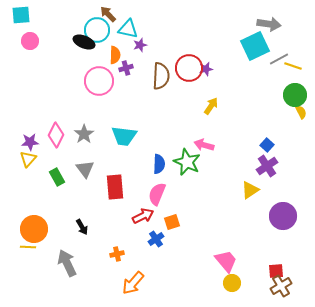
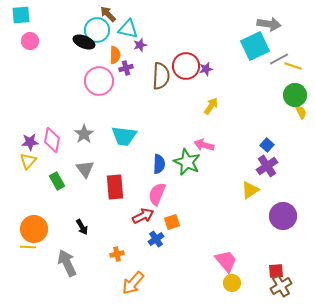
red circle at (189, 68): moved 3 px left, 2 px up
pink diamond at (56, 135): moved 4 px left, 5 px down; rotated 15 degrees counterclockwise
yellow triangle at (28, 159): moved 2 px down
green rectangle at (57, 177): moved 4 px down
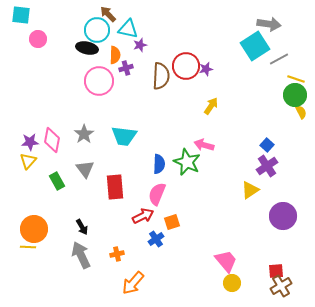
cyan square at (21, 15): rotated 12 degrees clockwise
pink circle at (30, 41): moved 8 px right, 2 px up
black ellipse at (84, 42): moved 3 px right, 6 px down; rotated 10 degrees counterclockwise
cyan square at (255, 46): rotated 8 degrees counterclockwise
yellow line at (293, 66): moved 3 px right, 13 px down
gray arrow at (67, 263): moved 14 px right, 8 px up
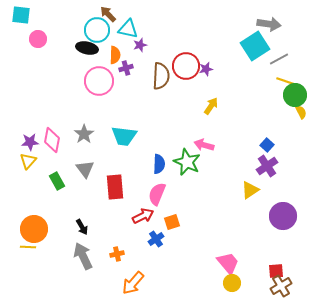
yellow line at (296, 79): moved 11 px left, 2 px down
gray arrow at (81, 255): moved 2 px right, 1 px down
pink trapezoid at (226, 261): moved 2 px right, 2 px down
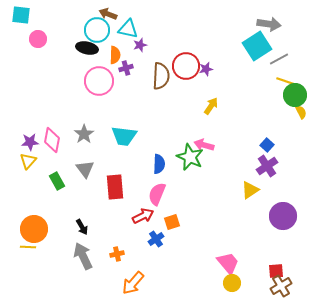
brown arrow at (108, 14): rotated 24 degrees counterclockwise
cyan square at (255, 46): moved 2 px right
green star at (187, 162): moved 3 px right, 5 px up
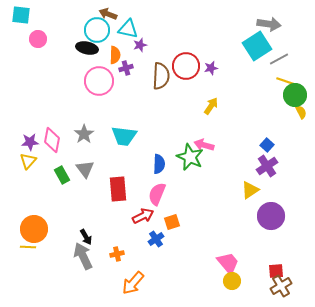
purple star at (206, 69): moved 5 px right, 1 px up
green rectangle at (57, 181): moved 5 px right, 6 px up
red rectangle at (115, 187): moved 3 px right, 2 px down
purple circle at (283, 216): moved 12 px left
black arrow at (82, 227): moved 4 px right, 10 px down
yellow circle at (232, 283): moved 2 px up
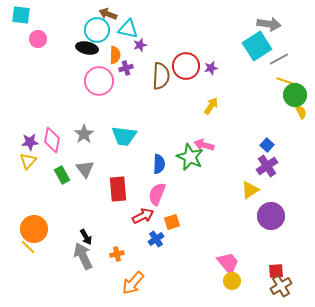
yellow line at (28, 247): rotated 42 degrees clockwise
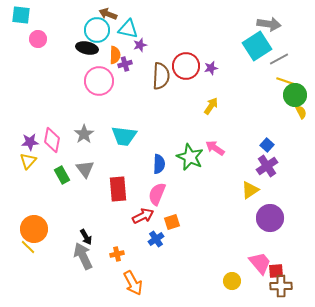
purple cross at (126, 68): moved 1 px left, 4 px up
pink arrow at (204, 145): moved 11 px right, 3 px down; rotated 18 degrees clockwise
purple circle at (271, 216): moved 1 px left, 2 px down
pink trapezoid at (228, 263): moved 32 px right
orange arrow at (133, 283): rotated 70 degrees counterclockwise
brown cross at (281, 286): rotated 30 degrees clockwise
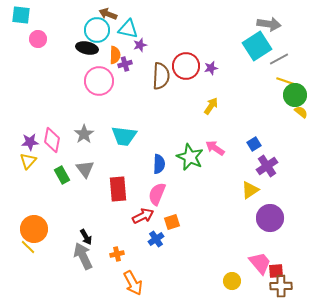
yellow semicircle at (301, 112): rotated 24 degrees counterclockwise
blue square at (267, 145): moved 13 px left, 1 px up; rotated 16 degrees clockwise
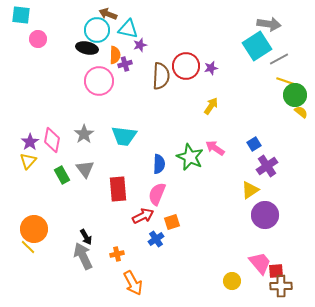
purple star at (30, 142): rotated 30 degrees counterclockwise
purple circle at (270, 218): moved 5 px left, 3 px up
